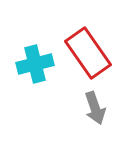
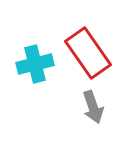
gray arrow: moved 2 px left, 1 px up
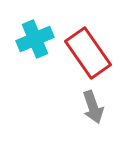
cyan cross: moved 25 px up; rotated 9 degrees counterclockwise
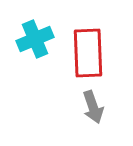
red rectangle: rotated 33 degrees clockwise
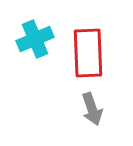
gray arrow: moved 1 px left, 2 px down
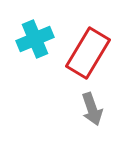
red rectangle: rotated 33 degrees clockwise
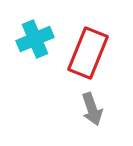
red rectangle: rotated 9 degrees counterclockwise
